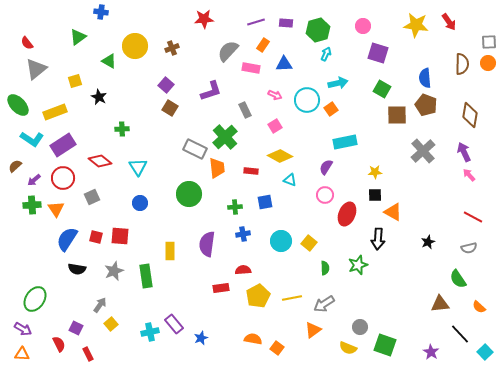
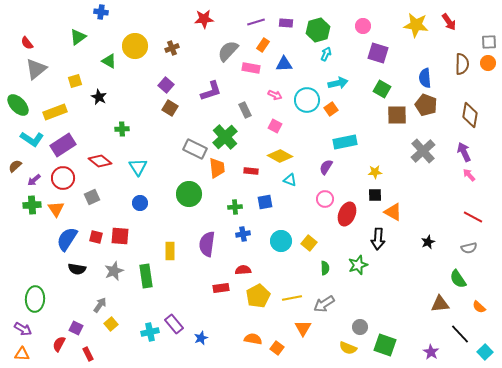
pink square at (275, 126): rotated 32 degrees counterclockwise
pink circle at (325, 195): moved 4 px down
green ellipse at (35, 299): rotated 30 degrees counterclockwise
orange triangle at (313, 330): moved 10 px left, 2 px up; rotated 24 degrees counterclockwise
red semicircle at (59, 344): rotated 126 degrees counterclockwise
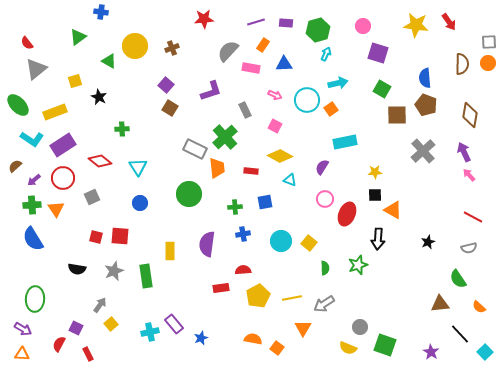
purple semicircle at (326, 167): moved 4 px left
orange triangle at (393, 212): moved 2 px up
blue semicircle at (67, 239): moved 34 px left; rotated 65 degrees counterclockwise
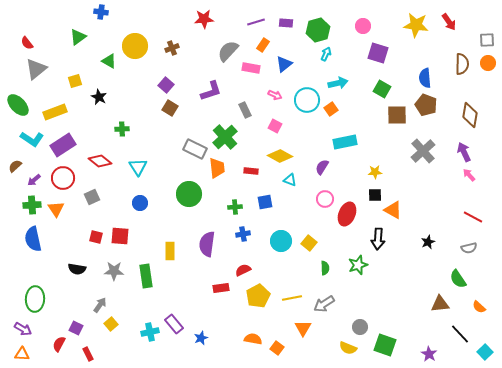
gray square at (489, 42): moved 2 px left, 2 px up
blue triangle at (284, 64): rotated 36 degrees counterclockwise
blue semicircle at (33, 239): rotated 20 degrees clockwise
red semicircle at (243, 270): rotated 21 degrees counterclockwise
gray star at (114, 271): rotated 24 degrees clockwise
purple star at (431, 352): moved 2 px left, 2 px down
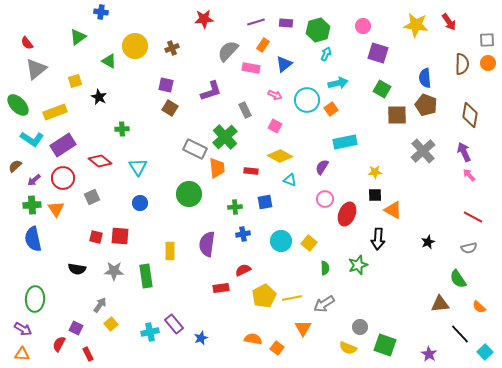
purple square at (166, 85): rotated 28 degrees counterclockwise
yellow pentagon at (258, 296): moved 6 px right
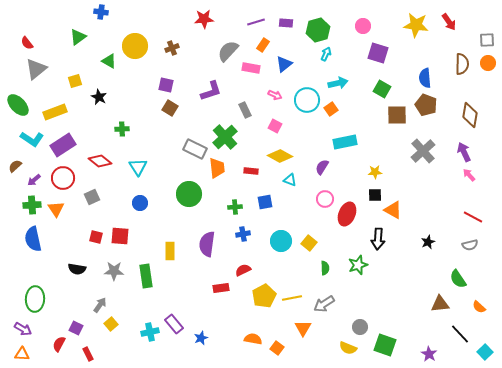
gray semicircle at (469, 248): moved 1 px right, 3 px up
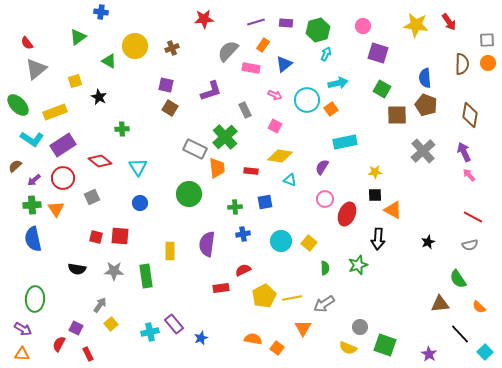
yellow diamond at (280, 156): rotated 20 degrees counterclockwise
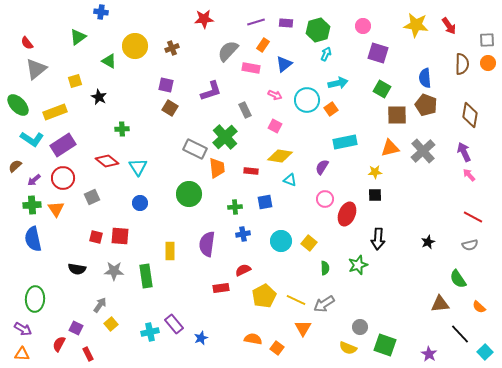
red arrow at (449, 22): moved 4 px down
red diamond at (100, 161): moved 7 px right
orange triangle at (393, 210): moved 3 px left, 62 px up; rotated 42 degrees counterclockwise
yellow line at (292, 298): moved 4 px right, 2 px down; rotated 36 degrees clockwise
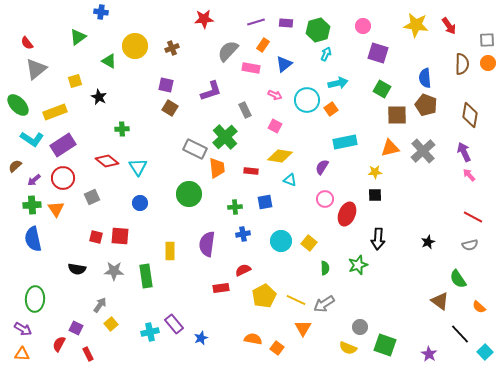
brown triangle at (440, 304): moved 3 px up; rotated 42 degrees clockwise
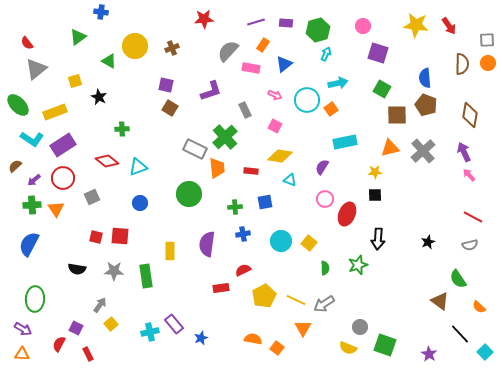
cyan triangle at (138, 167): rotated 42 degrees clockwise
blue semicircle at (33, 239): moved 4 px left, 5 px down; rotated 40 degrees clockwise
